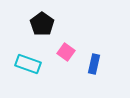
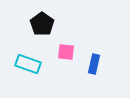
pink square: rotated 30 degrees counterclockwise
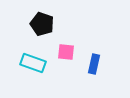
black pentagon: rotated 15 degrees counterclockwise
cyan rectangle: moved 5 px right, 1 px up
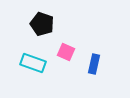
pink square: rotated 18 degrees clockwise
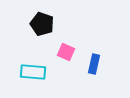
cyan rectangle: moved 9 px down; rotated 15 degrees counterclockwise
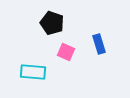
black pentagon: moved 10 px right, 1 px up
blue rectangle: moved 5 px right, 20 px up; rotated 30 degrees counterclockwise
